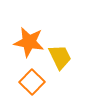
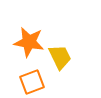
orange square: rotated 25 degrees clockwise
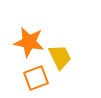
orange square: moved 4 px right, 4 px up
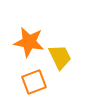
orange square: moved 2 px left, 4 px down
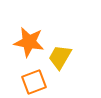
yellow trapezoid: rotated 124 degrees counterclockwise
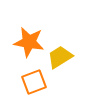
yellow trapezoid: rotated 28 degrees clockwise
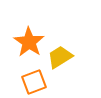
orange star: rotated 24 degrees clockwise
